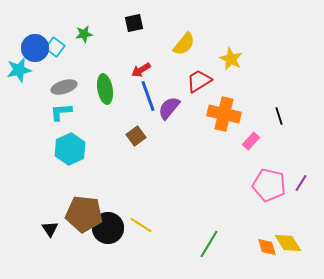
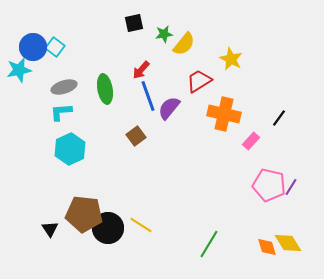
green star: moved 80 px right
blue circle: moved 2 px left, 1 px up
red arrow: rotated 18 degrees counterclockwise
black line: moved 2 px down; rotated 54 degrees clockwise
purple line: moved 10 px left, 4 px down
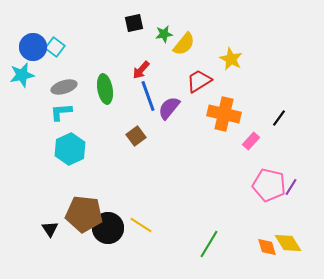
cyan star: moved 3 px right, 5 px down
